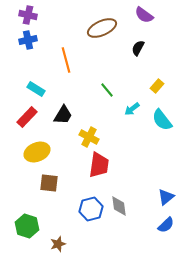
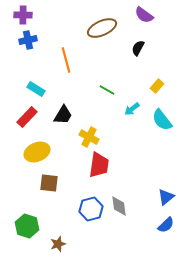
purple cross: moved 5 px left; rotated 12 degrees counterclockwise
green line: rotated 21 degrees counterclockwise
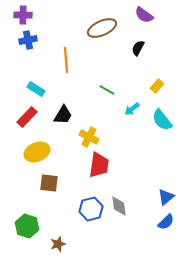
orange line: rotated 10 degrees clockwise
blue semicircle: moved 3 px up
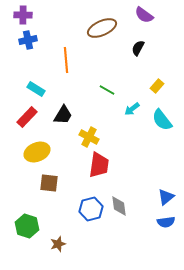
blue semicircle: rotated 36 degrees clockwise
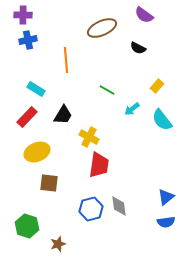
black semicircle: rotated 91 degrees counterclockwise
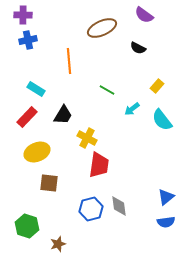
orange line: moved 3 px right, 1 px down
yellow cross: moved 2 px left, 1 px down
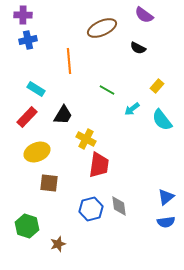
yellow cross: moved 1 px left, 1 px down
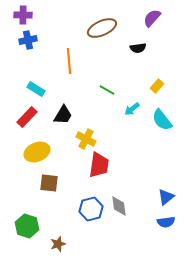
purple semicircle: moved 8 px right, 3 px down; rotated 96 degrees clockwise
black semicircle: rotated 35 degrees counterclockwise
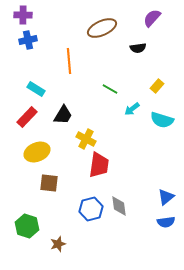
green line: moved 3 px right, 1 px up
cyan semicircle: rotated 35 degrees counterclockwise
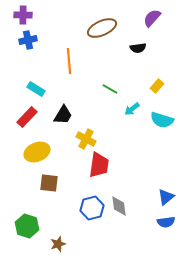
blue hexagon: moved 1 px right, 1 px up
